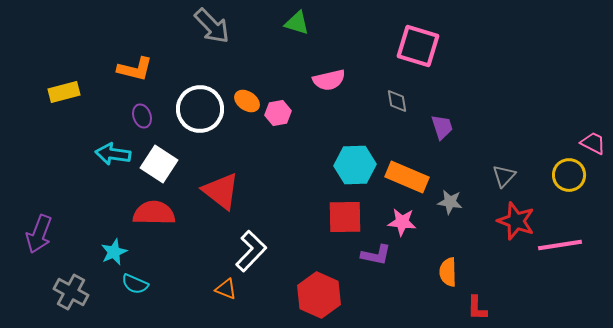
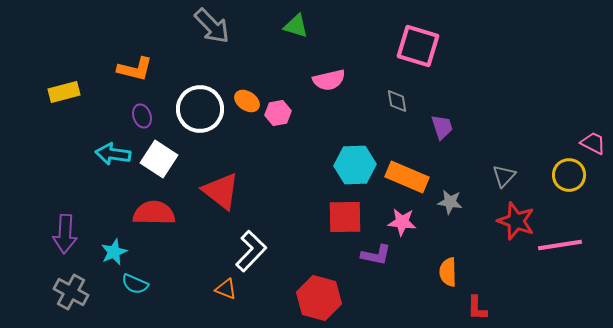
green triangle: moved 1 px left, 3 px down
white square: moved 5 px up
purple arrow: moved 26 px right; rotated 18 degrees counterclockwise
red hexagon: moved 3 px down; rotated 9 degrees counterclockwise
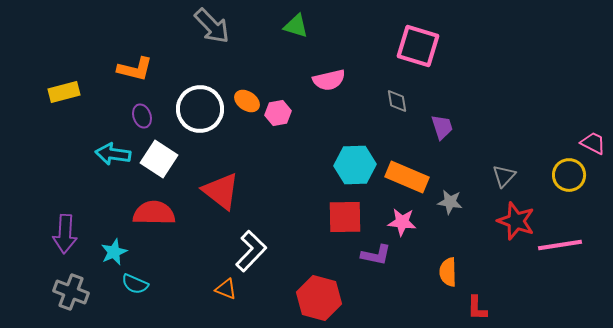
gray cross: rotated 8 degrees counterclockwise
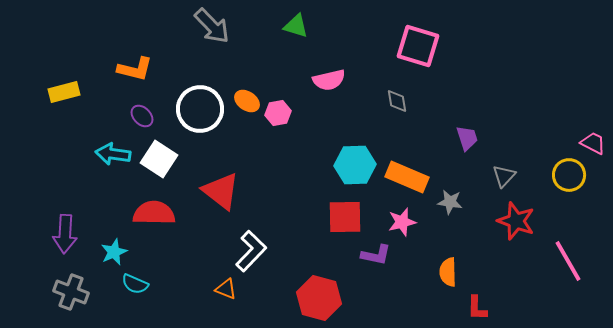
purple ellipse: rotated 25 degrees counterclockwise
purple trapezoid: moved 25 px right, 11 px down
pink star: rotated 20 degrees counterclockwise
pink line: moved 8 px right, 16 px down; rotated 69 degrees clockwise
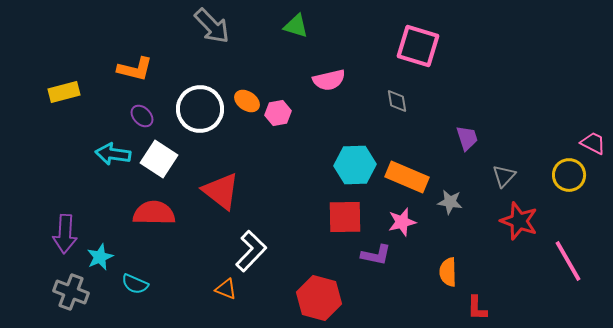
red star: moved 3 px right
cyan star: moved 14 px left, 5 px down
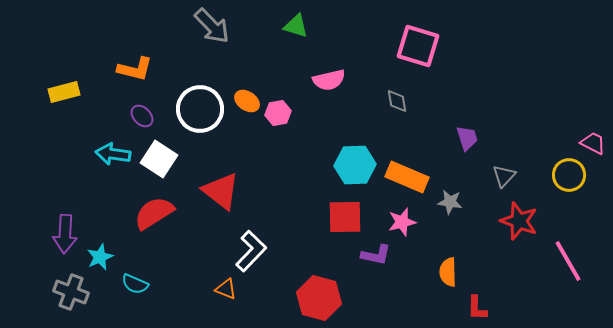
red semicircle: rotated 33 degrees counterclockwise
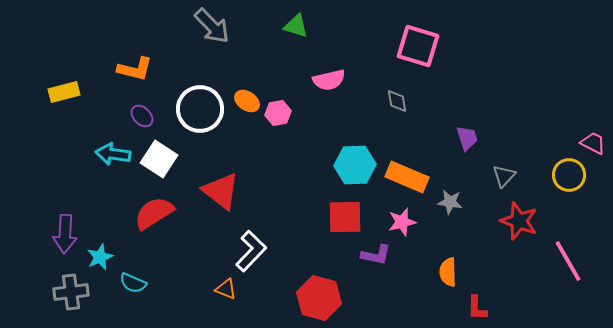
cyan semicircle: moved 2 px left, 1 px up
gray cross: rotated 28 degrees counterclockwise
